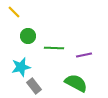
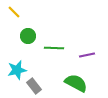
purple line: moved 3 px right
cyan star: moved 4 px left, 3 px down
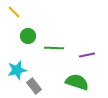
green semicircle: moved 1 px right, 1 px up; rotated 10 degrees counterclockwise
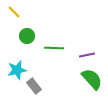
green circle: moved 1 px left
green semicircle: moved 15 px right, 3 px up; rotated 30 degrees clockwise
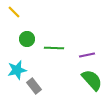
green circle: moved 3 px down
green semicircle: moved 1 px down
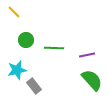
green circle: moved 1 px left, 1 px down
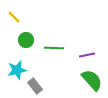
yellow line: moved 5 px down
gray rectangle: moved 1 px right
